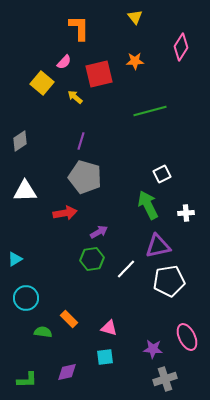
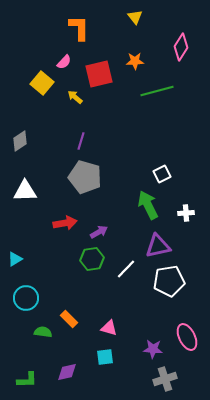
green line: moved 7 px right, 20 px up
red arrow: moved 10 px down
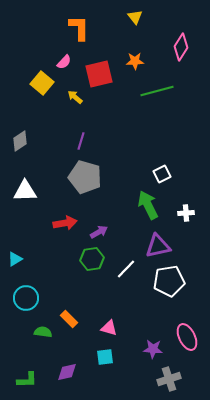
gray cross: moved 4 px right
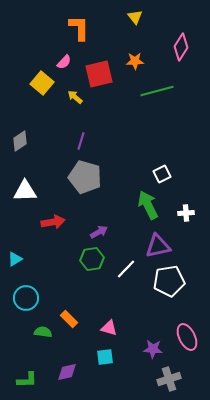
red arrow: moved 12 px left, 1 px up
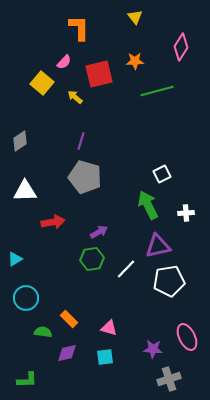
purple diamond: moved 19 px up
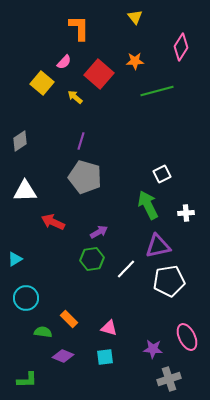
red square: rotated 36 degrees counterclockwise
red arrow: rotated 145 degrees counterclockwise
purple diamond: moved 4 px left, 3 px down; rotated 35 degrees clockwise
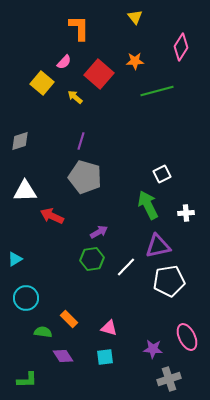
gray diamond: rotated 15 degrees clockwise
red arrow: moved 1 px left, 6 px up
white line: moved 2 px up
purple diamond: rotated 35 degrees clockwise
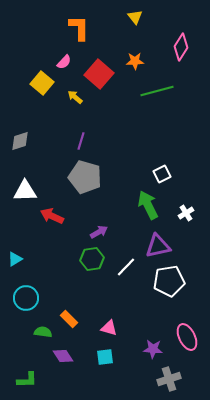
white cross: rotated 28 degrees counterclockwise
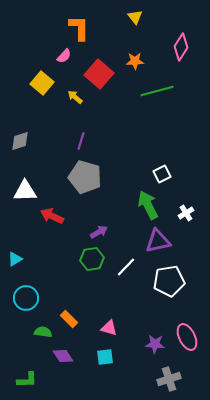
pink semicircle: moved 6 px up
purple triangle: moved 5 px up
purple star: moved 2 px right, 5 px up
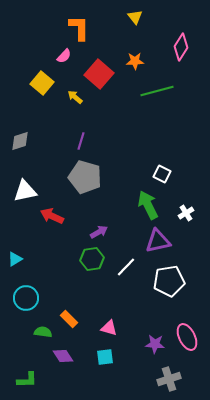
white square: rotated 36 degrees counterclockwise
white triangle: rotated 10 degrees counterclockwise
